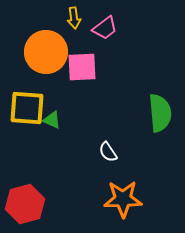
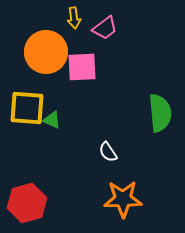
red hexagon: moved 2 px right, 1 px up
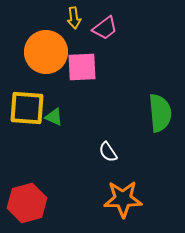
green triangle: moved 2 px right, 3 px up
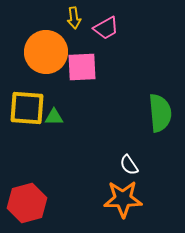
pink trapezoid: moved 1 px right; rotated 8 degrees clockwise
green triangle: rotated 24 degrees counterclockwise
white semicircle: moved 21 px right, 13 px down
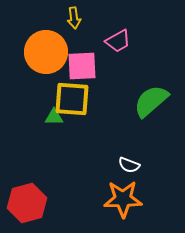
pink trapezoid: moved 12 px right, 13 px down
pink square: moved 1 px up
yellow square: moved 45 px right, 9 px up
green semicircle: moved 9 px left, 12 px up; rotated 126 degrees counterclockwise
white semicircle: rotated 35 degrees counterclockwise
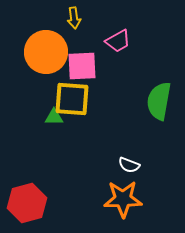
green semicircle: moved 8 px right; rotated 39 degrees counterclockwise
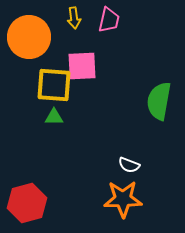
pink trapezoid: moved 9 px left, 21 px up; rotated 48 degrees counterclockwise
orange circle: moved 17 px left, 15 px up
yellow square: moved 18 px left, 14 px up
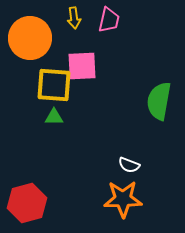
orange circle: moved 1 px right, 1 px down
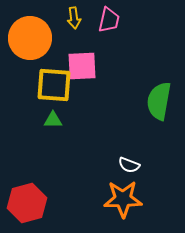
green triangle: moved 1 px left, 3 px down
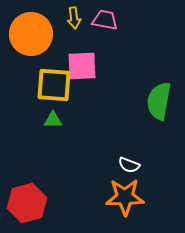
pink trapezoid: moved 4 px left; rotated 92 degrees counterclockwise
orange circle: moved 1 px right, 4 px up
orange star: moved 2 px right, 2 px up
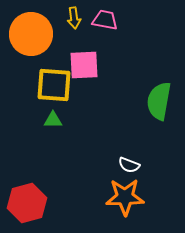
pink square: moved 2 px right, 1 px up
